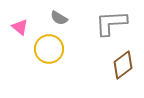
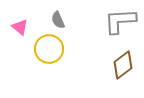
gray semicircle: moved 1 px left, 2 px down; rotated 36 degrees clockwise
gray L-shape: moved 9 px right, 2 px up
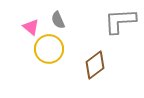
pink triangle: moved 11 px right
brown diamond: moved 28 px left
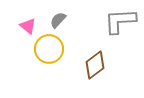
gray semicircle: rotated 66 degrees clockwise
pink triangle: moved 3 px left, 1 px up
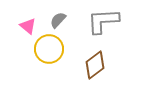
gray L-shape: moved 17 px left
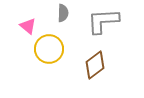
gray semicircle: moved 5 px right, 7 px up; rotated 138 degrees clockwise
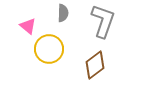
gray L-shape: rotated 112 degrees clockwise
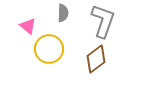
brown diamond: moved 1 px right, 6 px up
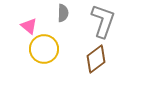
pink triangle: moved 1 px right
yellow circle: moved 5 px left
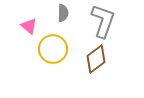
yellow circle: moved 9 px right
